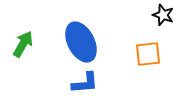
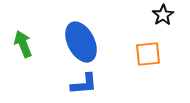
black star: rotated 20 degrees clockwise
green arrow: rotated 52 degrees counterclockwise
blue L-shape: moved 1 px left, 1 px down
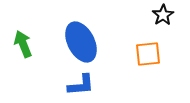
blue L-shape: moved 3 px left, 1 px down
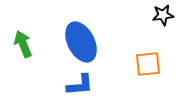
black star: rotated 25 degrees clockwise
orange square: moved 10 px down
blue L-shape: moved 1 px left
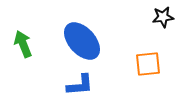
black star: moved 2 px down
blue ellipse: moved 1 px right, 1 px up; rotated 15 degrees counterclockwise
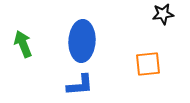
black star: moved 3 px up
blue ellipse: rotated 45 degrees clockwise
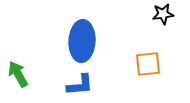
green arrow: moved 5 px left, 30 px down; rotated 8 degrees counterclockwise
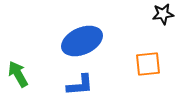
blue ellipse: rotated 63 degrees clockwise
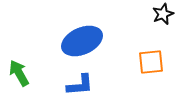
black star: rotated 15 degrees counterclockwise
orange square: moved 3 px right, 2 px up
green arrow: moved 1 px right, 1 px up
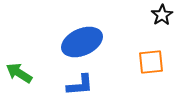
black star: moved 1 px left, 1 px down; rotated 10 degrees counterclockwise
blue ellipse: moved 1 px down
green arrow: rotated 28 degrees counterclockwise
